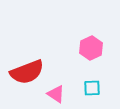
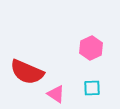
red semicircle: rotated 44 degrees clockwise
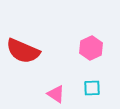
red semicircle: moved 4 px left, 21 px up
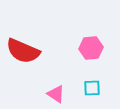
pink hexagon: rotated 20 degrees clockwise
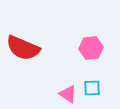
red semicircle: moved 3 px up
pink triangle: moved 12 px right
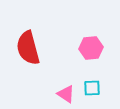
red semicircle: moved 5 px right; rotated 52 degrees clockwise
pink triangle: moved 2 px left
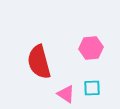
red semicircle: moved 11 px right, 14 px down
